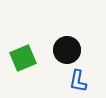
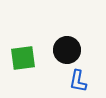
green square: rotated 16 degrees clockwise
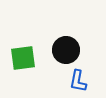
black circle: moved 1 px left
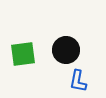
green square: moved 4 px up
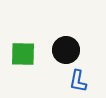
green square: rotated 8 degrees clockwise
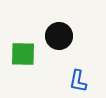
black circle: moved 7 px left, 14 px up
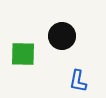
black circle: moved 3 px right
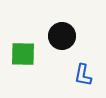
blue L-shape: moved 5 px right, 6 px up
